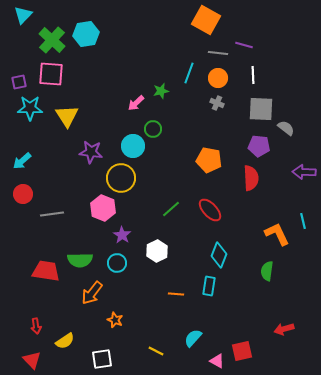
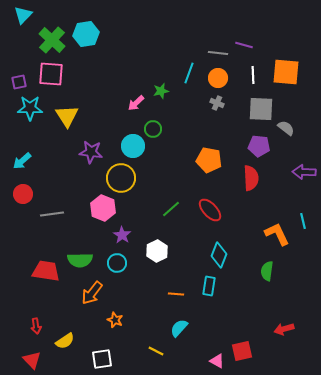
orange square at (206, 20): moved 80 px right, 52 px down; rotated 24 degrees counterclockwise
cyan semicircle at (193, 338): moved 14 px left, 10 px up
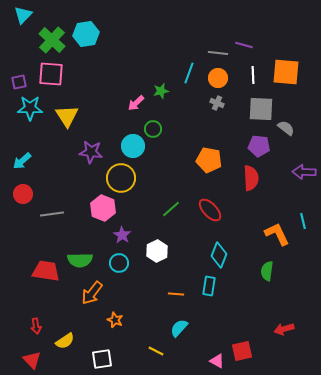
cyan circle at (117, 263): moved 2 px right
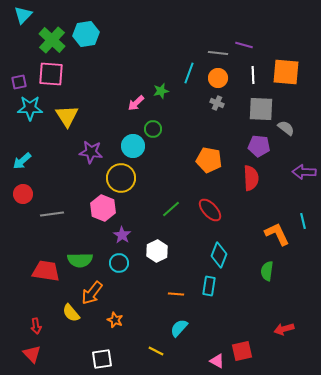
yellow semicircle at (65, 341): moved 6 px right, 28 px up; rotated 84 degrees clockwise
red triangle at (32, 360): moved 6 px up
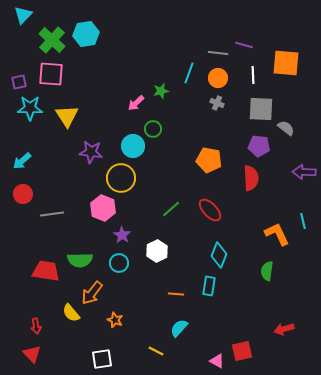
orange square at (286, 72): moved 9 px up
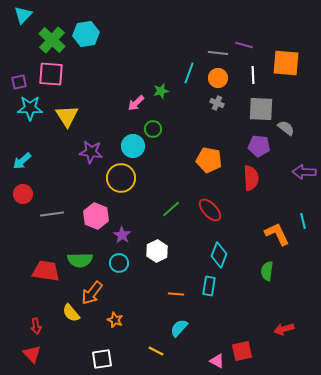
pink hexagon at (103, 208): moved 7 px left, 8 px down
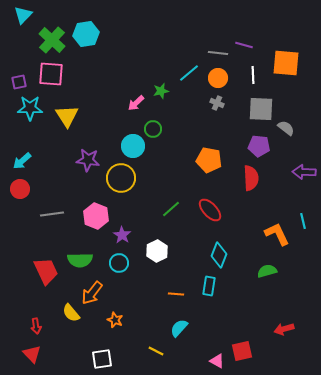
cyan line at (189, 73): rotated 30 degrees clockwise
purple star at (91, 152): moved 3 px left, 8 px down
red circle at (23, 194): moved 3 px left, 5 px up
red trapezoid at (46, 271): rotated 56 degrees clockwise
green semicircle at (267, 271): rotated 66 degrees clockwise
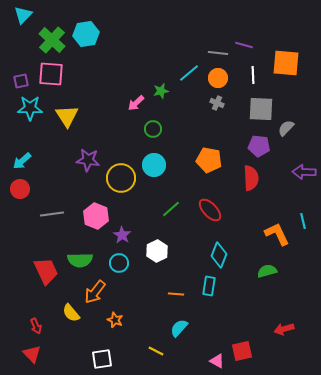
purple square at (19, 82): moved 2 px right, 1 px up
gray semicircle at (286, 128): rotated 84 degrees counterclockwise
cyan circle at (133, 146): moved 21 px right, 19 px down
orange arrow at (92, 293): moved 3 px right, 1 px up
red arrow at (36, 326): rotated 14 degrees counterclockwise
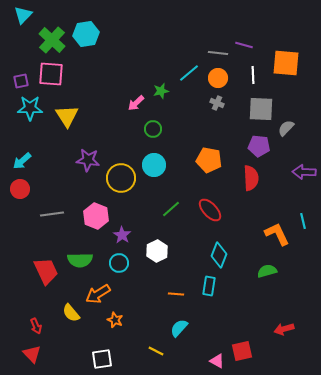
orange arrow at (95, 292): moved 3 px right, 2 px down; rotated 20 degrees clockwise
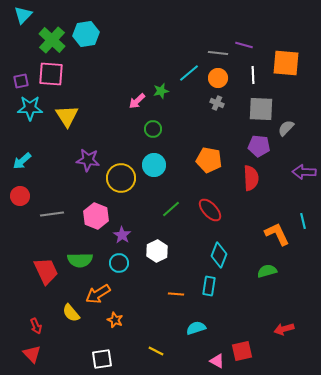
pink arrow at (136, 103): moved 1 px right, 2 px up
red circle at (20, 189): moved 7 px down
cyan semicircle at (179, 328): moved 17 px right; rotated 30 degrees clockwise
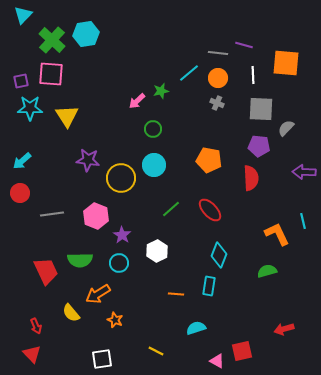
red circle at (20, 196): moved 3 px up
